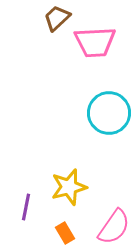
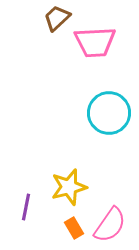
pink semicircle: moved 4 px left, 2 px up
orange rectangle: moved 9 px right, 5 px up
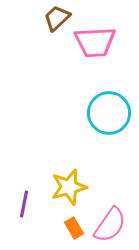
purple line: moved 2 px left, 3 px up
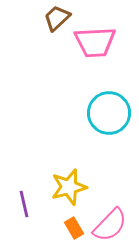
purple line: rotated 24 degrees counterclockwise
pink semicircle: rotated 9 degrees clockwise
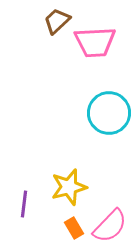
brown trapezoid: moved 3 px down
purple line: rotated 20 degrees clockwise
pink semicircle: moved 1 px down
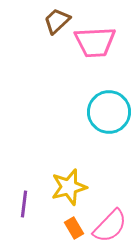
cyan circle: moved 1 px up
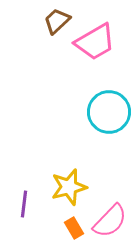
pink trapezoid: rotated 27 degrees counterclockwise
pink semicircle: moved 5 px up
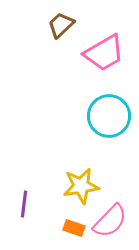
brown trapezoid: moved 4 px right, 4 px down
pink trapezoid: moved 9 px right, 11 px down
cyan circle: moved 4 px down
yellow star: moved 12 px right, 1 px up; rotated 6 degrees clockwise
orange rectangle: rotated 40 degrees counterclockwise
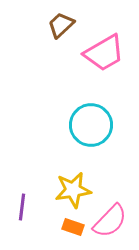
cyan circle: moved 18 px left, 9 px down
yellow star: moved 8 px left, 4 px down
purple line: moved 2 px left, 3 px down
orange rectangle: moved 1 px left, 1 px up
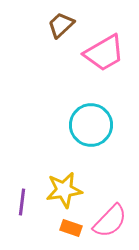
yellow star: moved 9 px left
purple line: moved 5 px up
orange rectangle: moved 2 px left, 1 px down
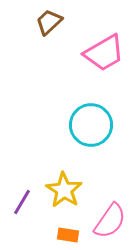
brown trapezoid: moved 12 px left, 3 px up
yellow star: rotated 30 degrees counterclockwise
purple line: rotated 24 degrees clockwise
pink semicircle: rotated 9 degrees counterclockwise
orange rectangle: moved 3 px left, 7 px down; rotated 10 degrees counterclockwise
